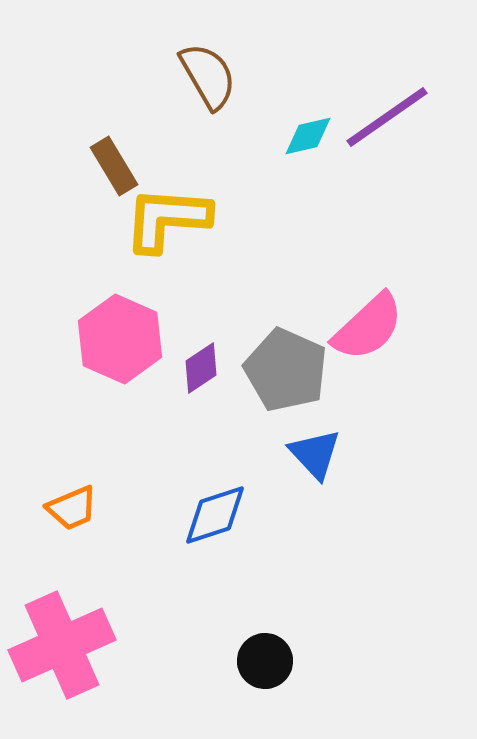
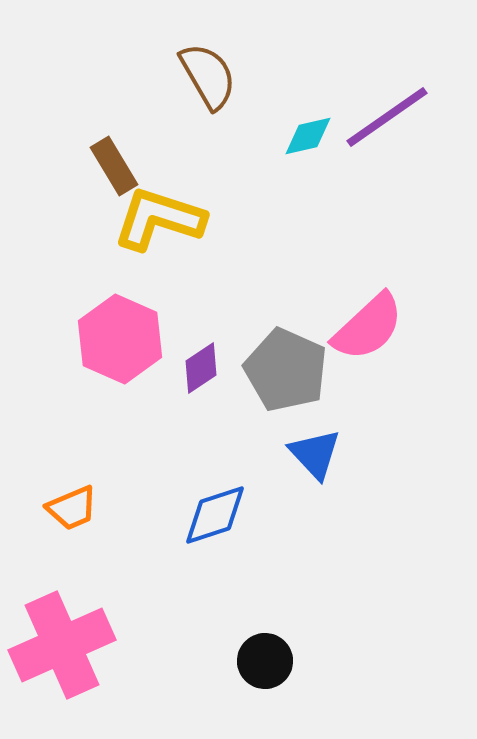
yellow L-shape: moved 8 px left; rotated 14 degrees clockwise
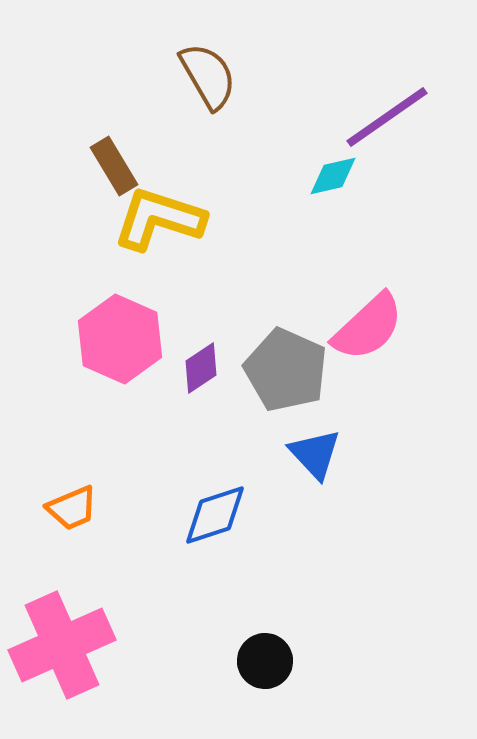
cyan diamond: moved 25 px right, 40 px down
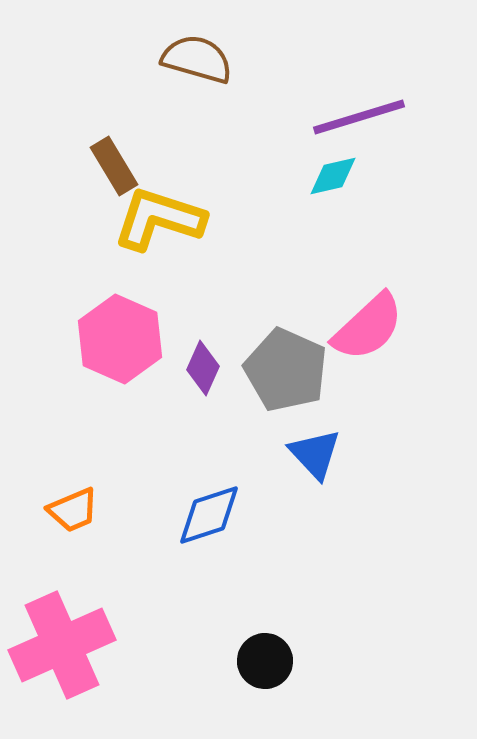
brown semicircle: moved 11 px left, 17 px up; rotated 44 degrees counterclockwise
purple line: moved 28 px left; rotated 18 degrees clockwise
purple diamond: moved 2 px right; rotated 32 degrees counterclockwise
orange trapezoid: moved 1 px right, 2 px down
blue diamond: moved 6 px left
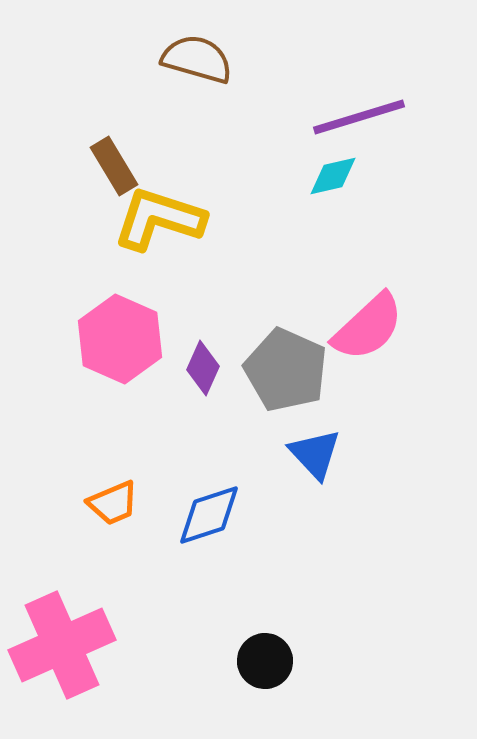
orange trapezoid: moved 40 px right, 7 px up
